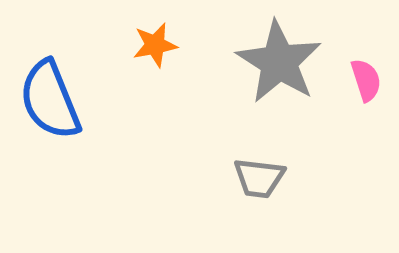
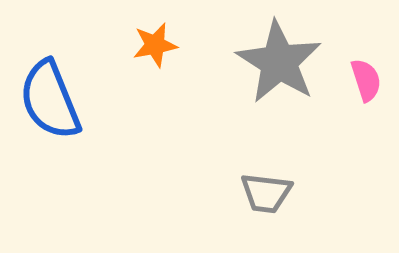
gray trapezoid: moved 7 px right, 15 px down
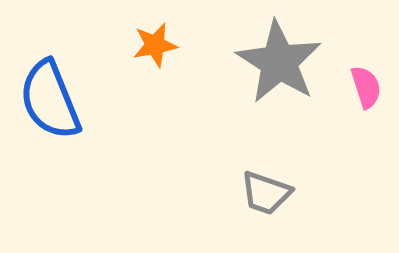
pink semicircle: moved 7 px down
gray trapezoid: rotated 12 degrees clockwise
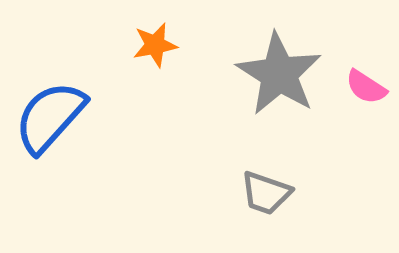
gray star: moved 12 px down
pink semicircle: rotated 141 degrees clockwise
blue semicircle: moved 17 px down; rotated 64 degrees clockwise
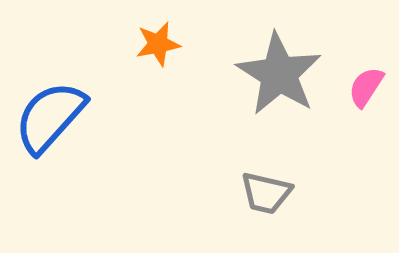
orange star: moved 3 px right, 1 px up
pink semicircle: rotated 90 degrees clockwise
gray trapezoid: rotated 6 degrees counterclockwise
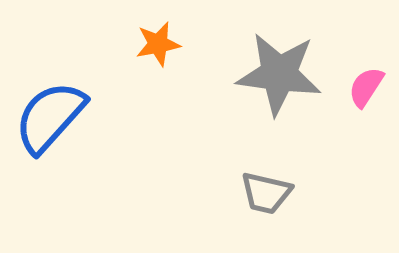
gray star: rotated 24 degrees counterclockwise
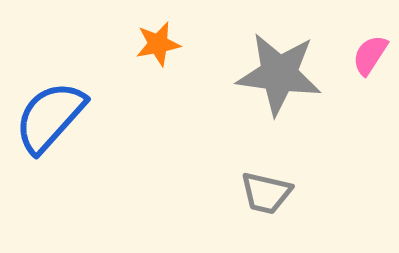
pink semicircle: moved 4 px right, 32 px up
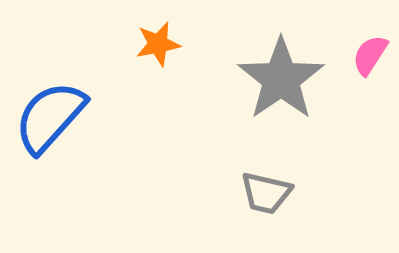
gray star: moved 2 px right, 5 px down; rotated 30 degrees clockwise
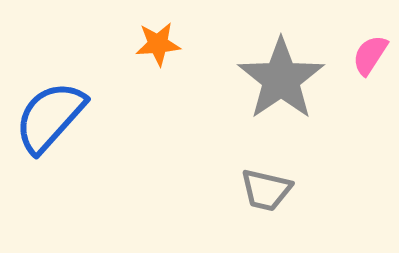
orange star: rotated 6 degrees clockwise
gray trapezoid: moved 3 px up
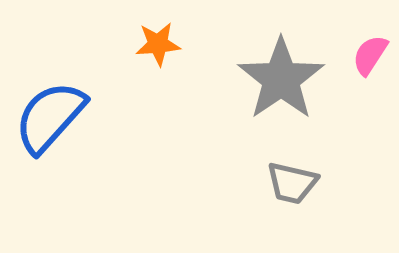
gray trapezoid: moved 26 px right, 7 px up
